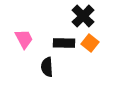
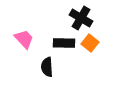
black cross: moved 2 px left, 2 px down; rotated 15 degrees counterclockwise
pink trapezoid: rotated 15 degrees counterclockwise
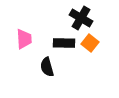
pink trapezoid: rotated 40 degrees clockwise
black semicircle: rotated 12 degrees counterclockwise
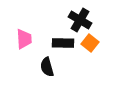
black cross: moved 1 px left, 2 px down
black rectangle: moved 1 px left
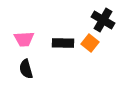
black cross: moved 23 px right
pink trapezoid: rotated 90 degrees clockwise
black semicircle: moved 21 px left, 2 px down
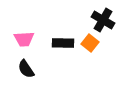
black semicircle: rotated 18 degrees counterclockwise
